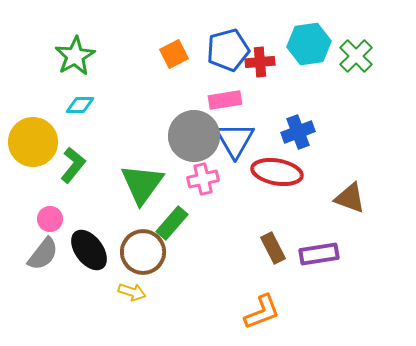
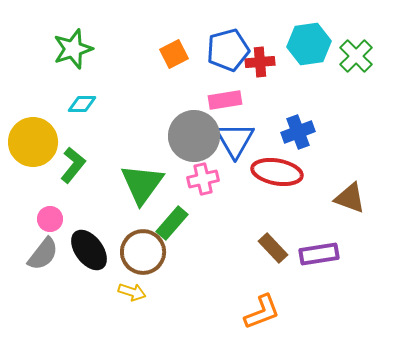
green star: moved 2 px left, 7 px up; rotated 12 degrees clockwise
cyan diamond: moved 2 px right, 1 px up
brown rectangle: rotated 16 degrees counterclockwise
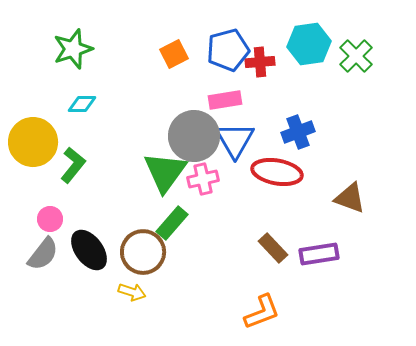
green triangle: moved 23 px right, 12 px up
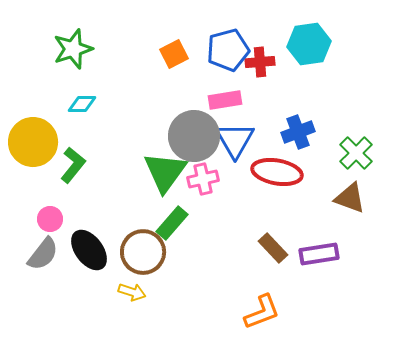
green cross: moved 97 px down
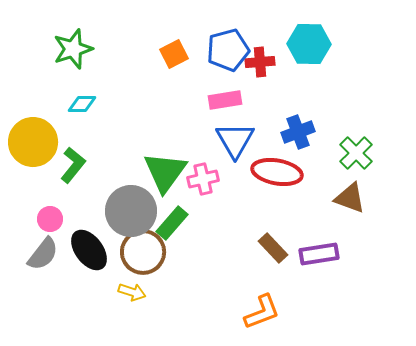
cyan hexagon: rotated 9 degrees clockwise
gray circle: moved 63 px left, 75 px down
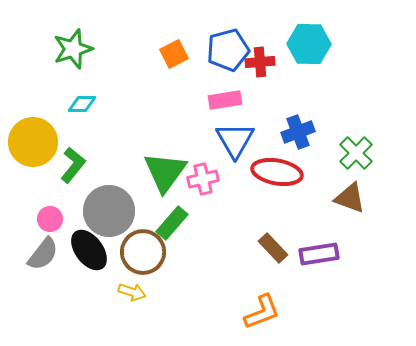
gray circle: moved 22 px left
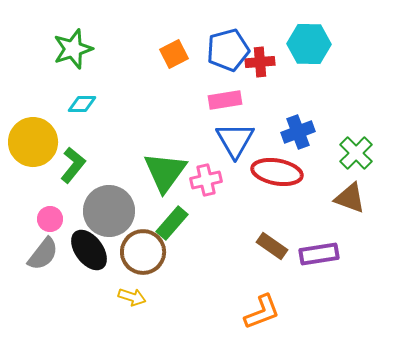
pink cross: moved 3 px right, 1 px down
brown rectangle: moved 1 px left, 2 px up; rotated 12 degrees counterclockwise
yellow arrow: moved 5 px down
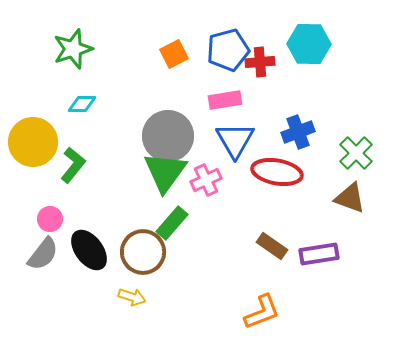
pink cross: rotated 12 degrees counterclockwise
gray circle: moved 59 px right, 75 px up
